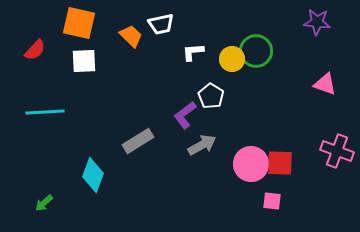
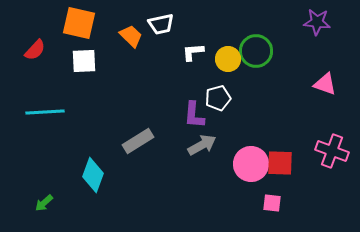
yellow circle: moved 4 px left
white pentagon: moved 7 px right, 2 px down; rotated 25 degrees clockwise
purple L-shape: moved 9 px right; rotated 48 degrees counterclockwise
pink cross: moved 5 px left
pink square: moved 2 px down
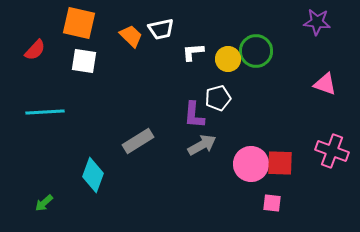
white trapezoid: moved 5 px down
white square: rotated 12 degrees clockwise
